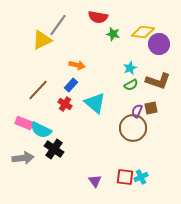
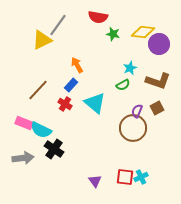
orange arrow: rotated 133 degrees counterclockwise
green semicircle: moved 8 px left
brown square: moved 6 px right; rotated 16 degrees counterclockwise
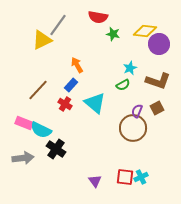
yellow diamond: moved 2 px right, 1 px up
black cross: moved 2 px right
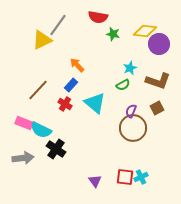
orange arrow: rotated 14 degrees counterclockwise
purple semicircle: moved 6 px left
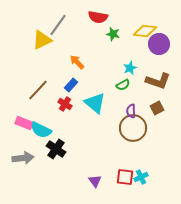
orange arrow: moved 3 px up
purple semicircle: rotated 24 degrees counterclockwise
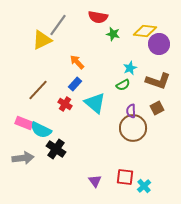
blue rectangle: moved 4 px right, 1 px up
cyan cross: moved 3 px right, 9 px down; rotated 16 degrees counterclockwise
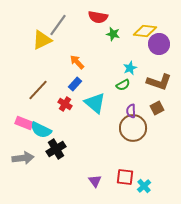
brown L-shape: moved 1 px right, 1 px down
black cross: rotated 24 degrees clockwise
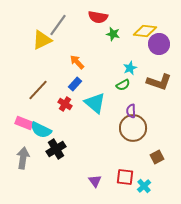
brown square: moved 49 px down
gray arrow: rotated 75 degrees counterclockwise
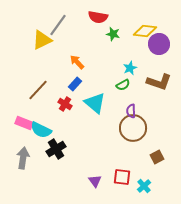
red square: moved 3 px left
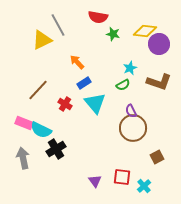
gray line: rotated 65 degrees counterclockwise
blue rectangle: moved 9 px right, 1 px up; rotated 16 degrees clockwise
cyan triangle: rotated 10 degrees clockwise
purple semicircle: rotated 24 degrees counterclockwise
gray arrow: rotated 20 degrees counterclockwise
